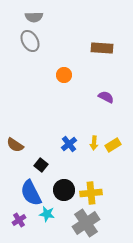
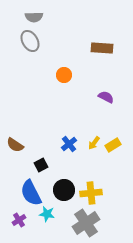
yellow arrow: rotated 32 degrees clockwise
black square: rotated 24 degrees clockwise
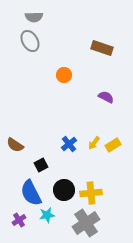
brown rectangle: rotated 15 degrees clockwise
cyan star: moved 1 px down; rotated 21 degrees counterclockwise
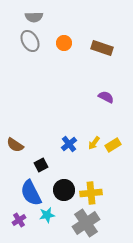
orange circle: moved 32 px up
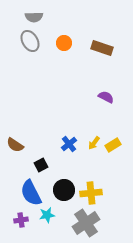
purple cross: moved 2 px right; rotated 24 degrees clockwise
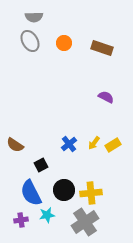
gray cross: moved 1 px left, 1 px up
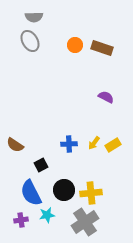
orange circle: moved 11 px right, 2 px down
blue cross: rotated 35 degrees clockwise
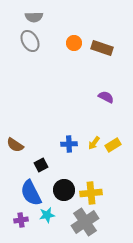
orange circle: moved 1 px left, 2 px up
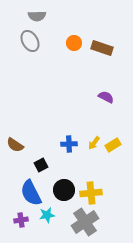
gray semicircle: moved 3 px right, 1 px up
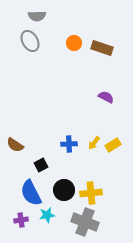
gray cross: rotated 36 degrees counterclockwise
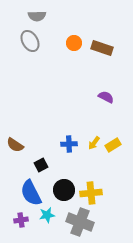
gray cross: moved 5 px left
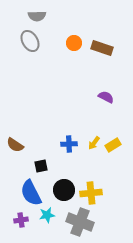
black square: moved 1 px down; rotated 16 degrees clockwise
